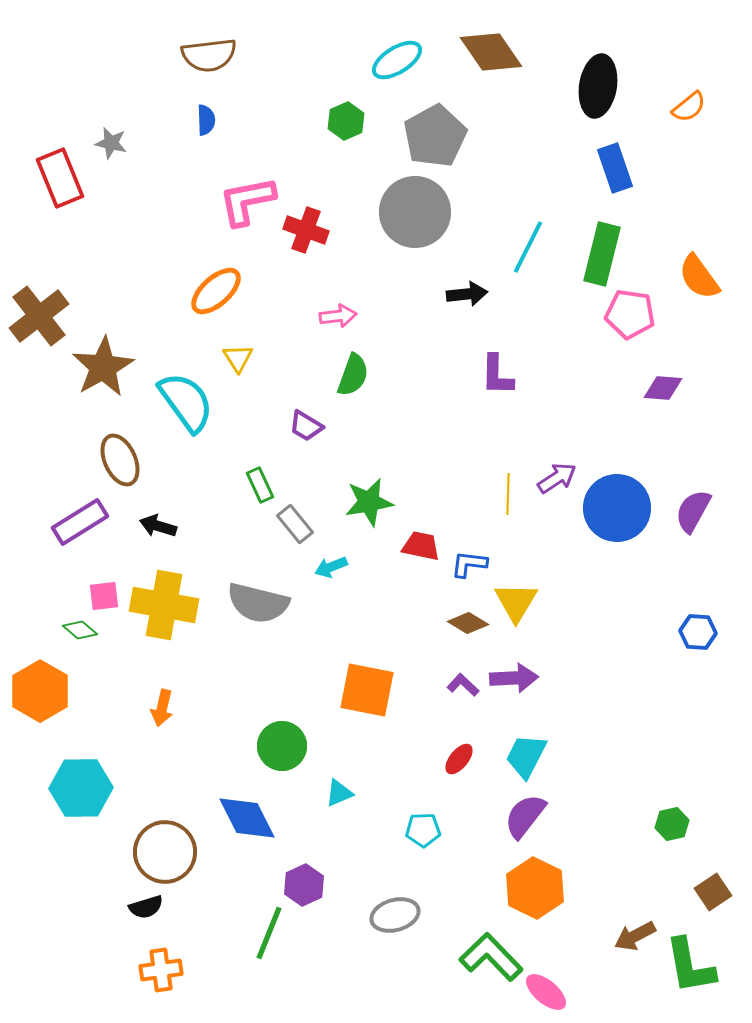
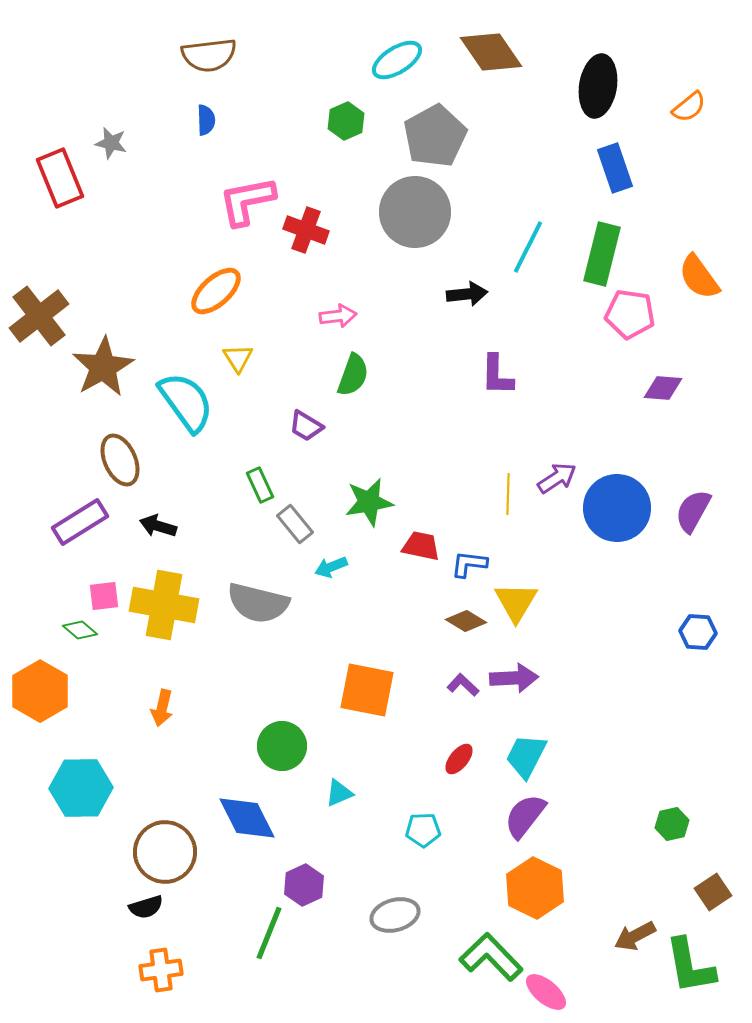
brown diamond at (468, 623): moved 2 px left, 2 px up
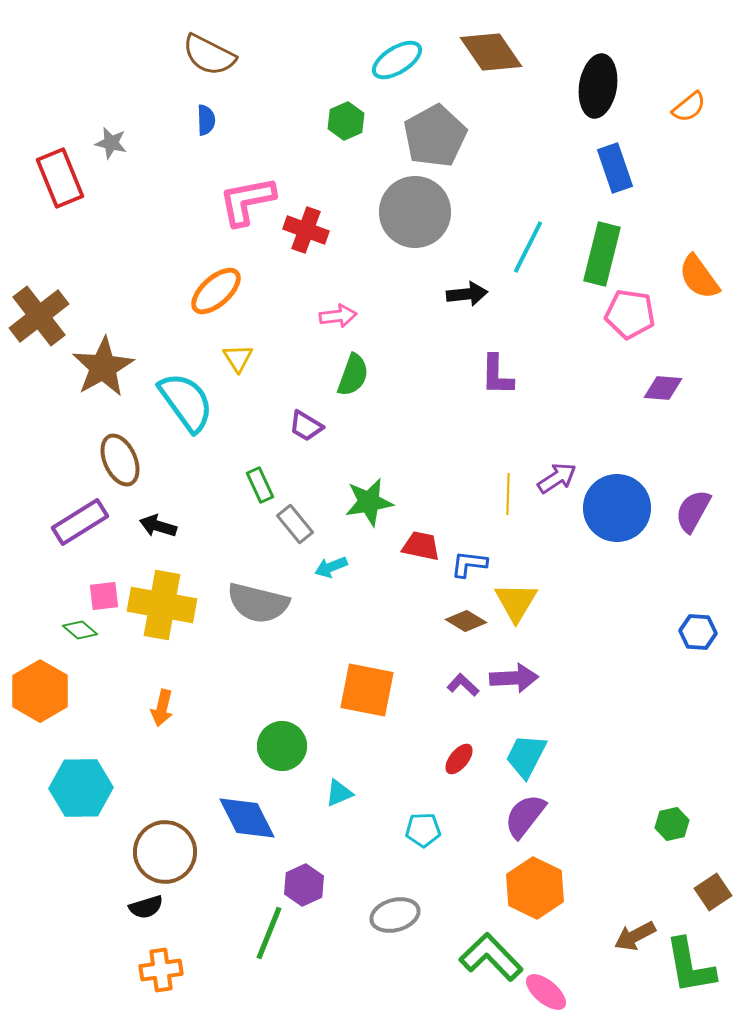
brown semicircle at (209, 55): rotated 34 degrees clockwise
yellow cross at (164, 605): moved 2 px left
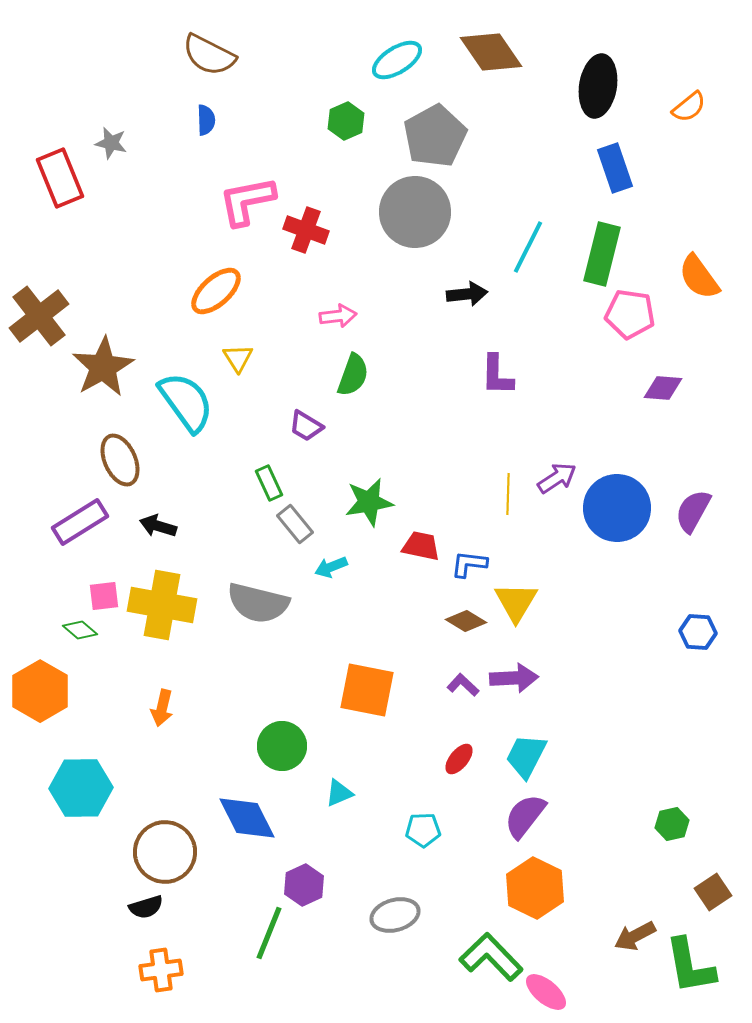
green rectangle at (260, 485): moved 9 px right, 2 px up
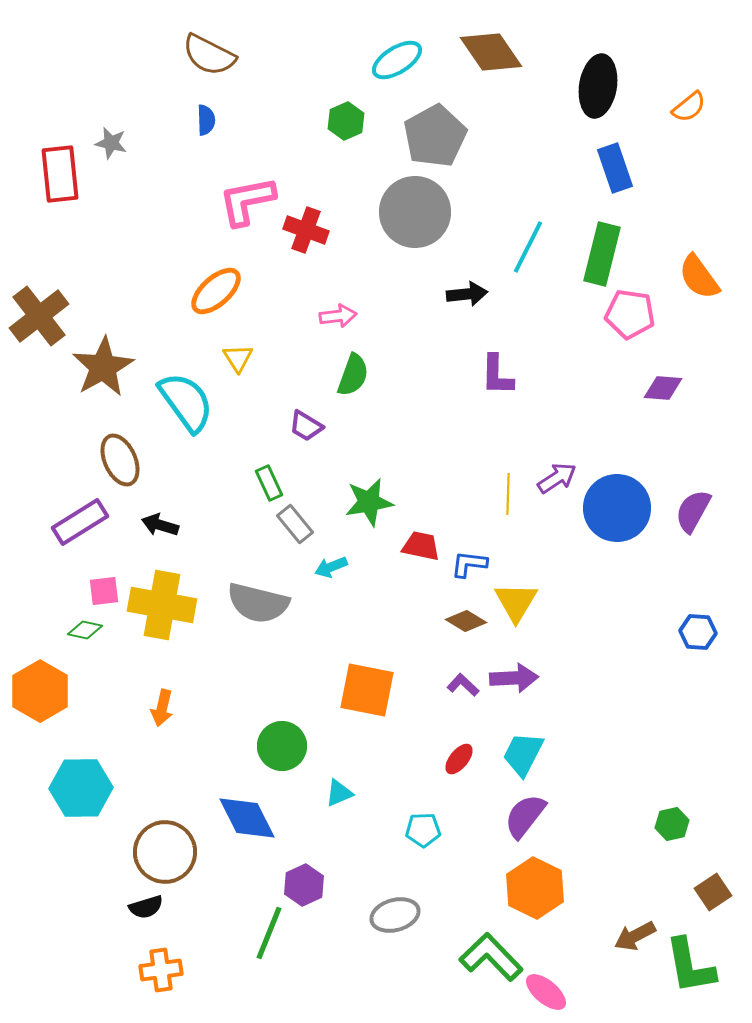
red rectangle at (60, 178): moved 4 px up; rotated 16 degrees clockwise
black arrow at (158, 526): moved 2 px right, 1 px up
pink square at (104, 596): moved 5 px up
green diamond at (80, 630): moved 5 px right; rotated 28 degrees counterclockwise
cyan trapezoid at (526, 756): moved 3 px left, 2 px up
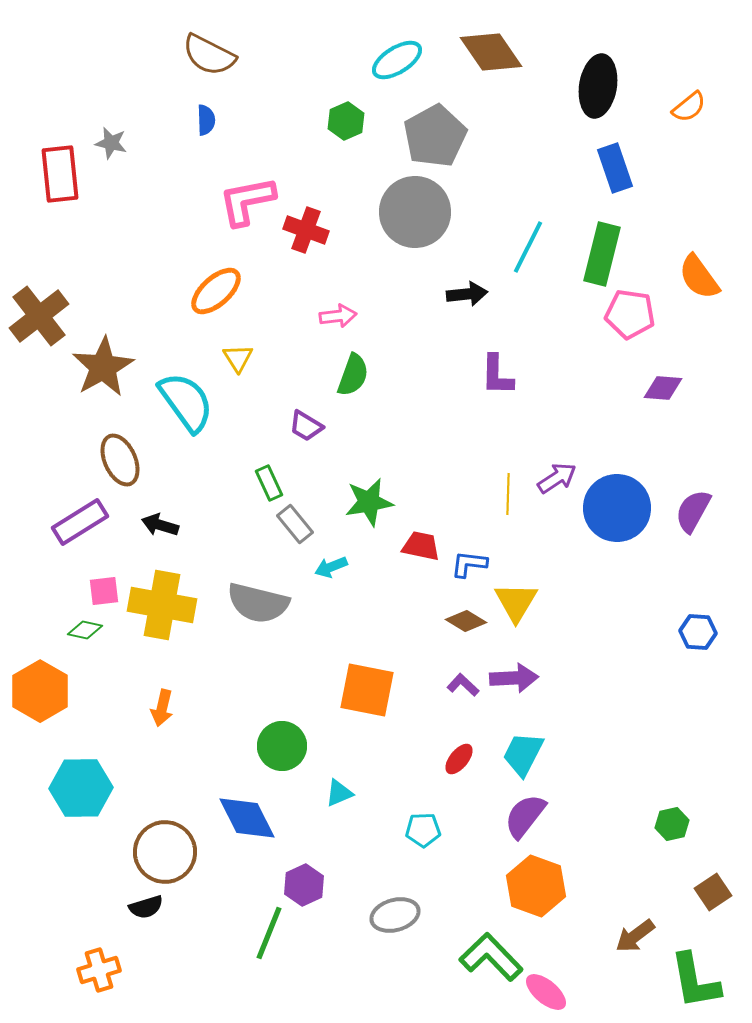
orange hexagon at (535, 888): moved 1 px right, 2 px up; rotated 6 degrees counterclockwise
brown arrow at (635, 936): rotated 9 degrees counterclockwise
green L-shape at (690, 966): moved 5 px right, 15 px down
orange cross at (161, 970): moved 62 px left; rotated 9 degrees counterclockwise
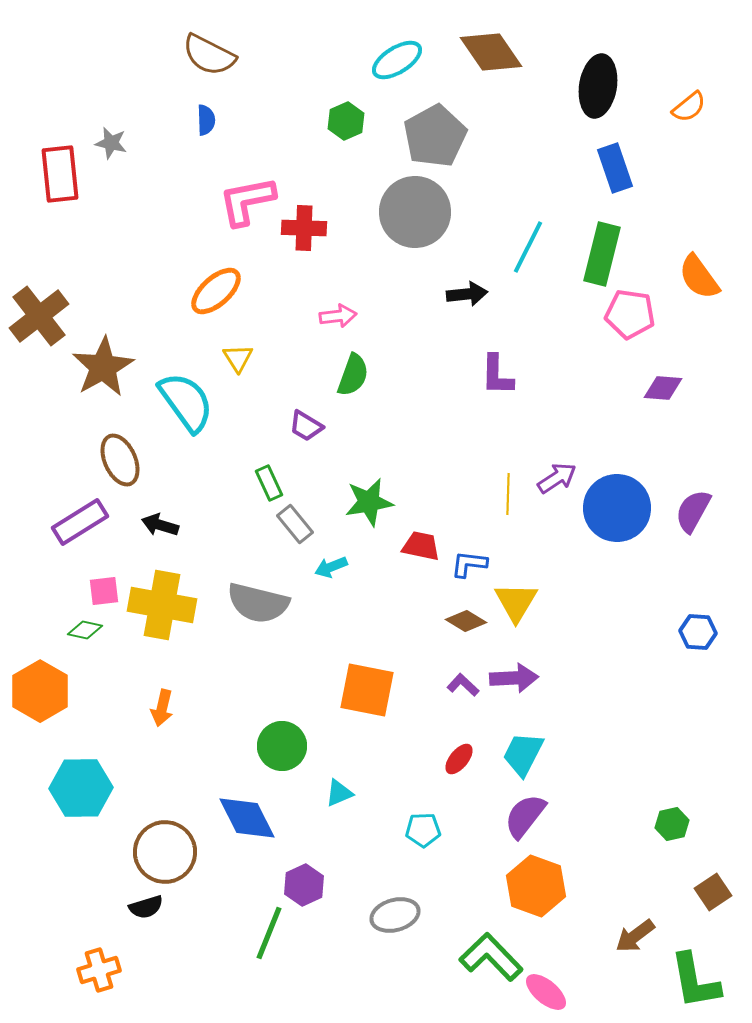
red cross at (306, 230): moved 2 px left, 2 px up; rotated 18 degrees counterclockwise
